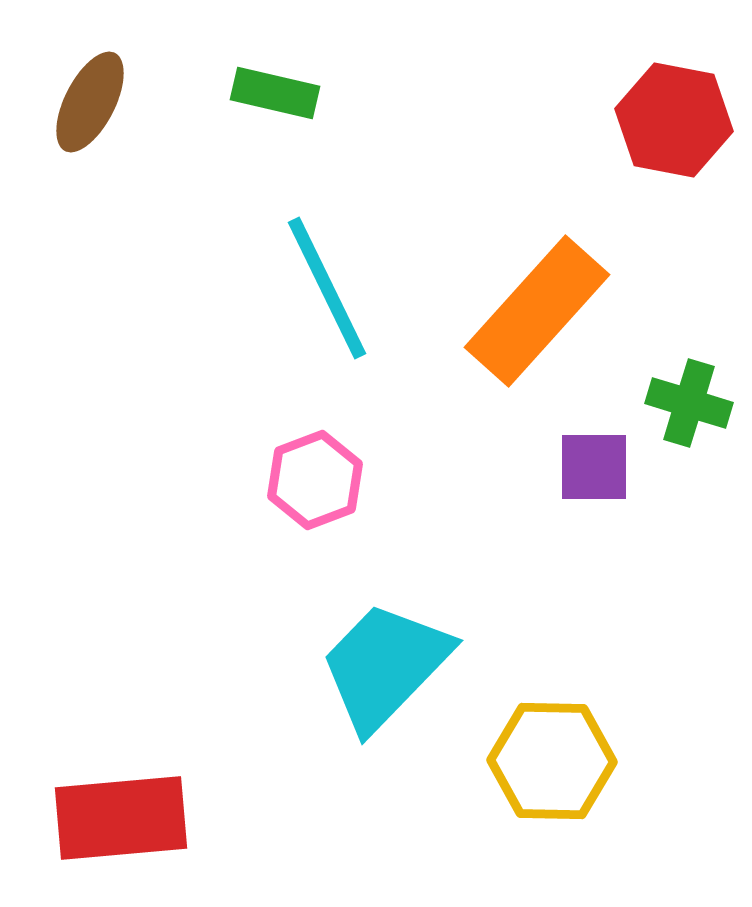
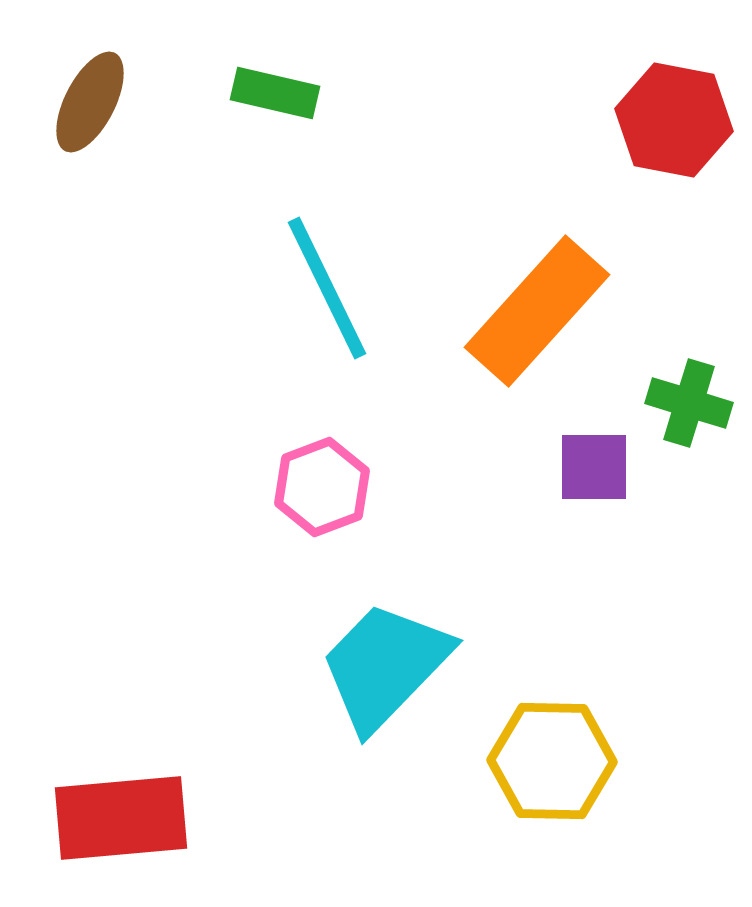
pink hexagon: moved 7 px right, 7 px down
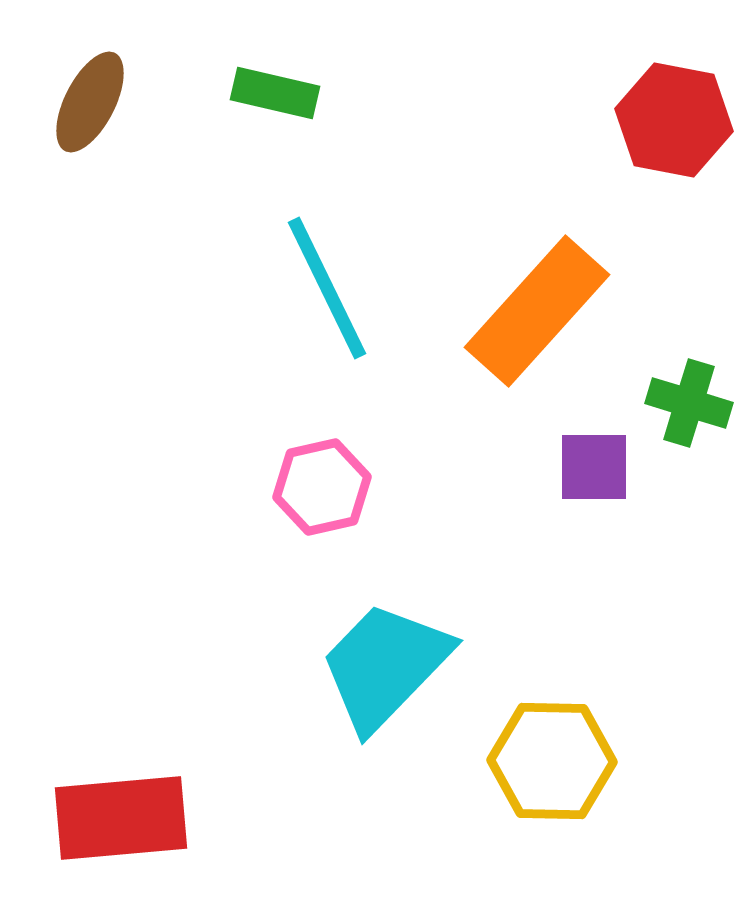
pink hexagon: rotated 8 degrees clockwise
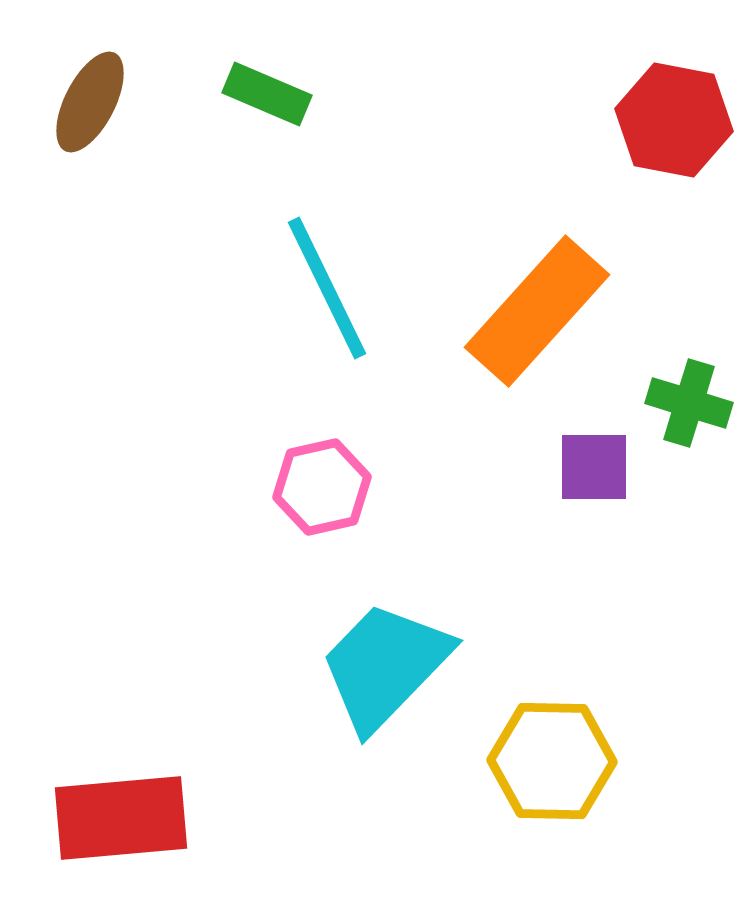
green rectangle: moved 8 px left, 1 px down; rotated 10 degrees clockwise
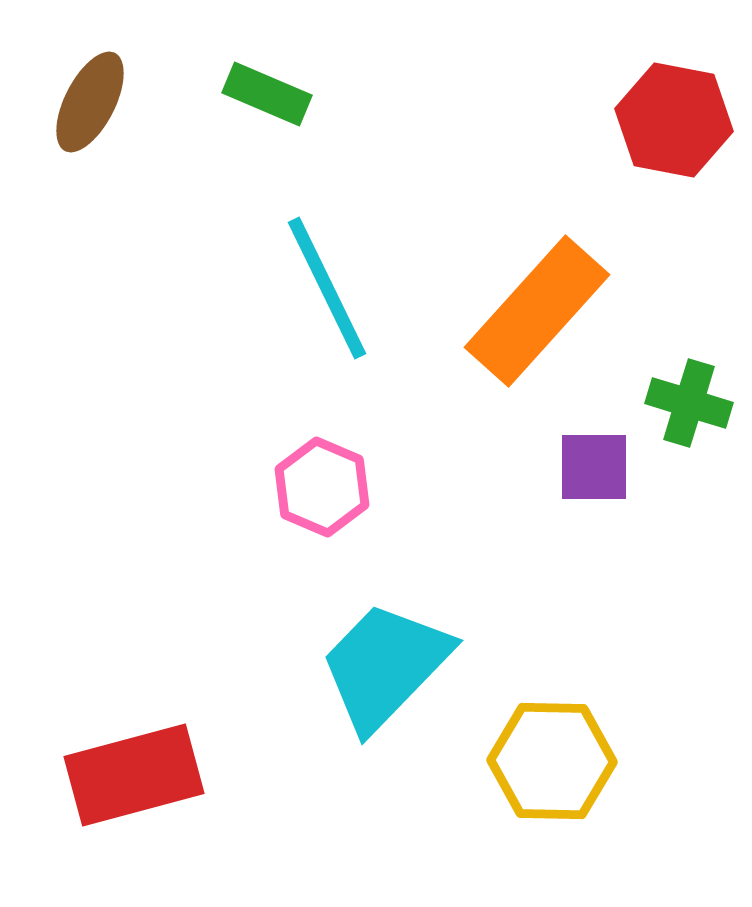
pink hexagon: rotated 24 degrees counterclockwise
red rectangle: moved 13 px right, 43 px up; rotated 10 degrees counterclockwise
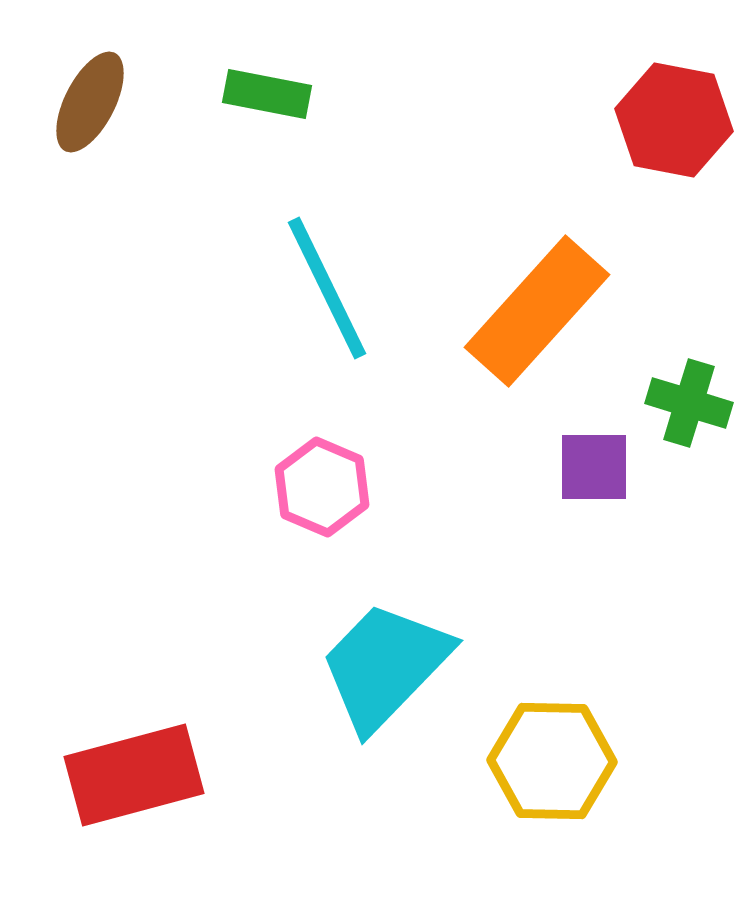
green rectangle: rotated 12 degrees counterclockwise
